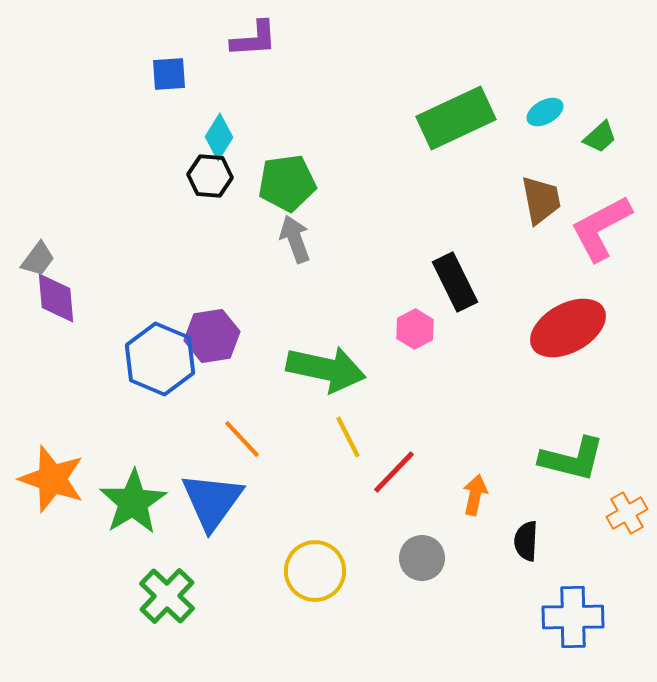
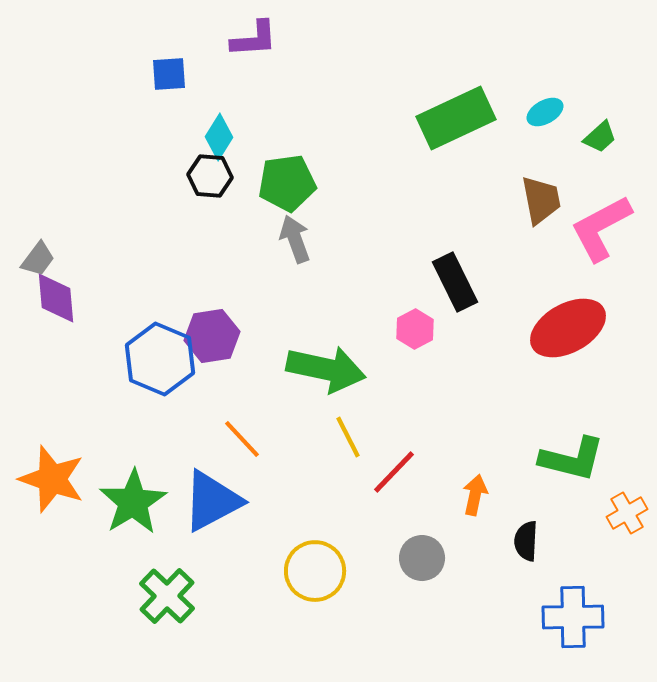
blue triangle: rotated 26 degrees clockwise
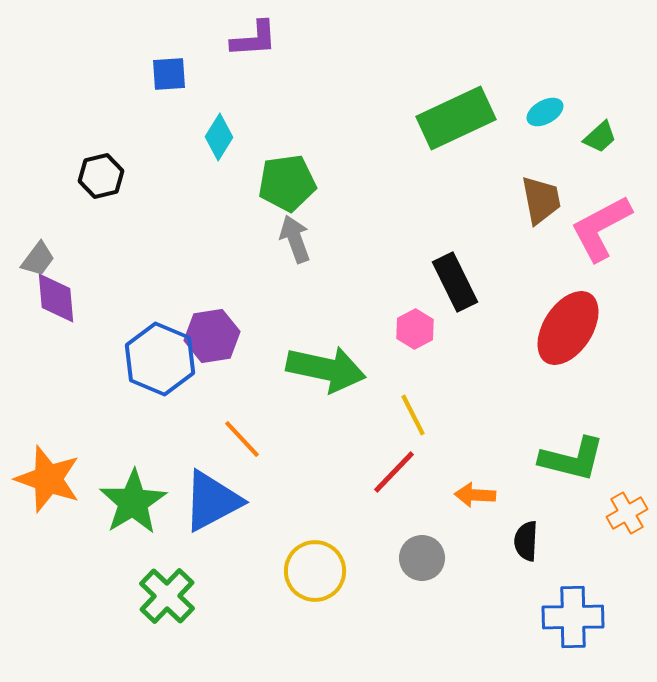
black hexagon: moved 109 px left; rotated 18 degrees counterclockwise
red ellipse: rotated 28 degrees counterclockwise
yellow line: moved 65 px right, 22 px up
orange star: moved 4 px left
orange arrow: rotated 99 degrees counterclockwise
